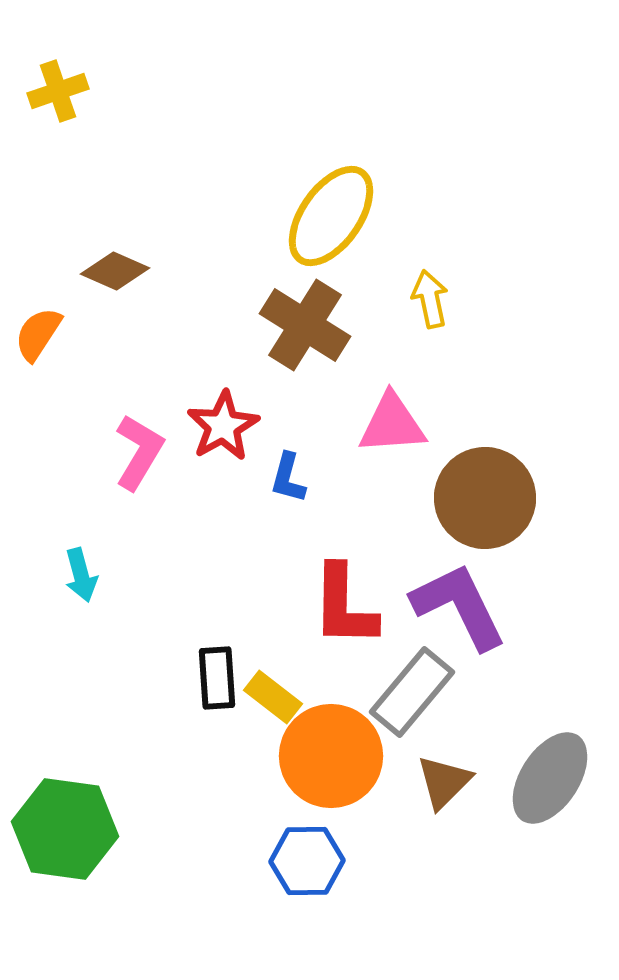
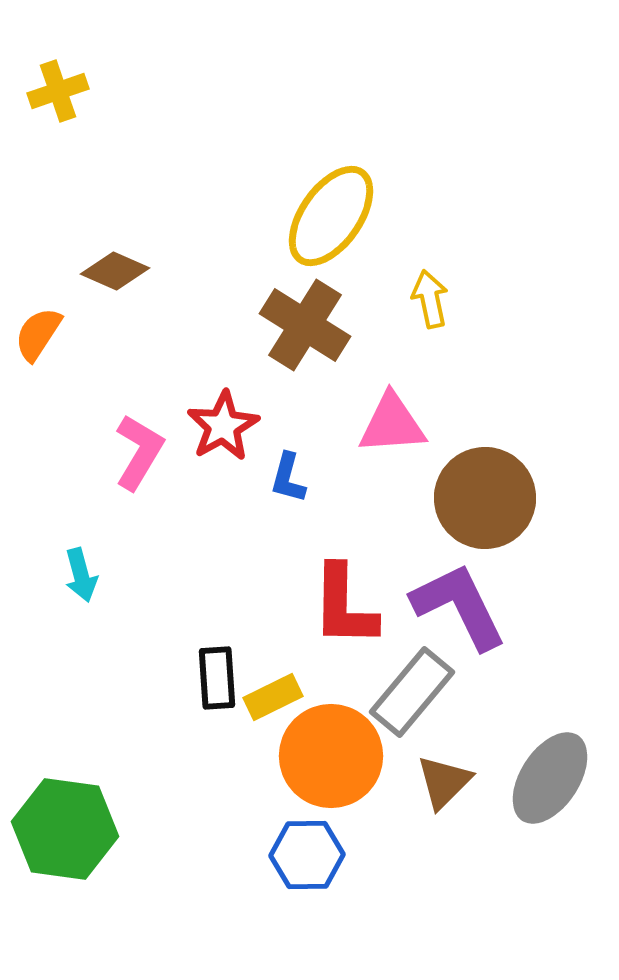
yellow rectangle: rotated 64 degrees counterclockwise
blue hexagon: moved 6 px up
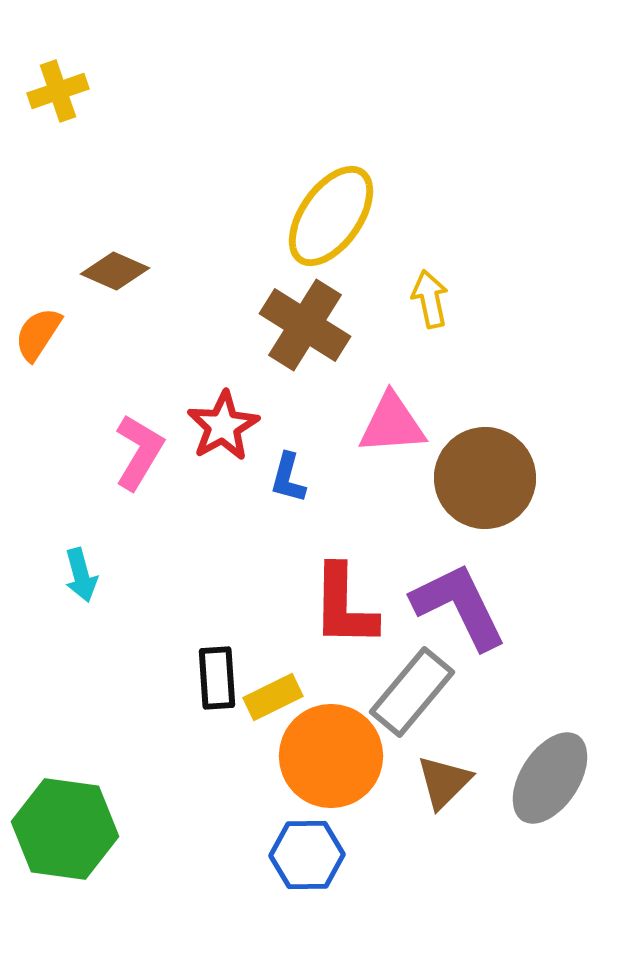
brown circle: moved 20 px up
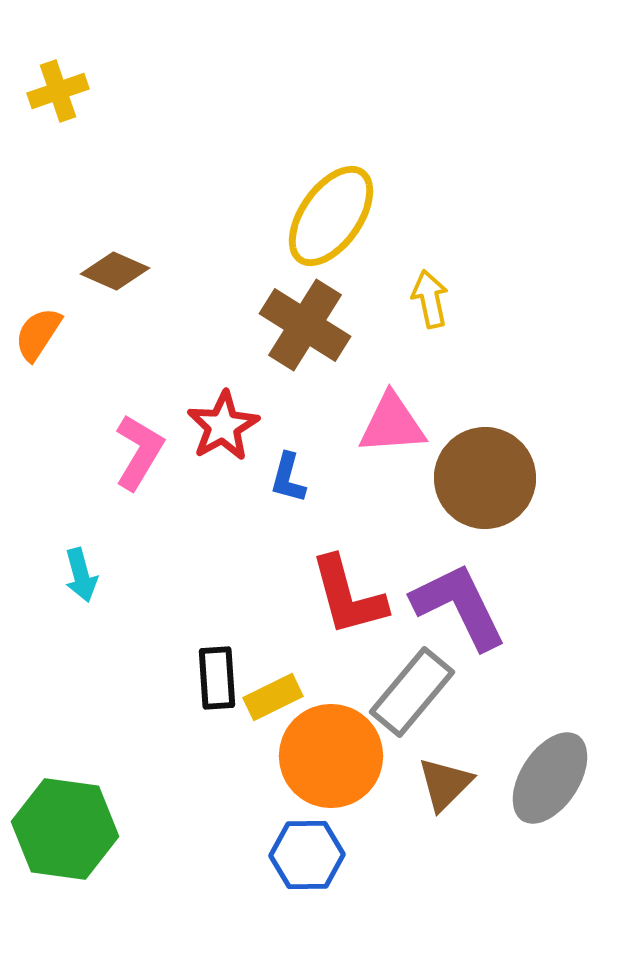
red L-shape: moved 4 px right, 10 px up; rotated 16 degrees counterclockwise
brown triangle: moved 1 px right, 2 px down
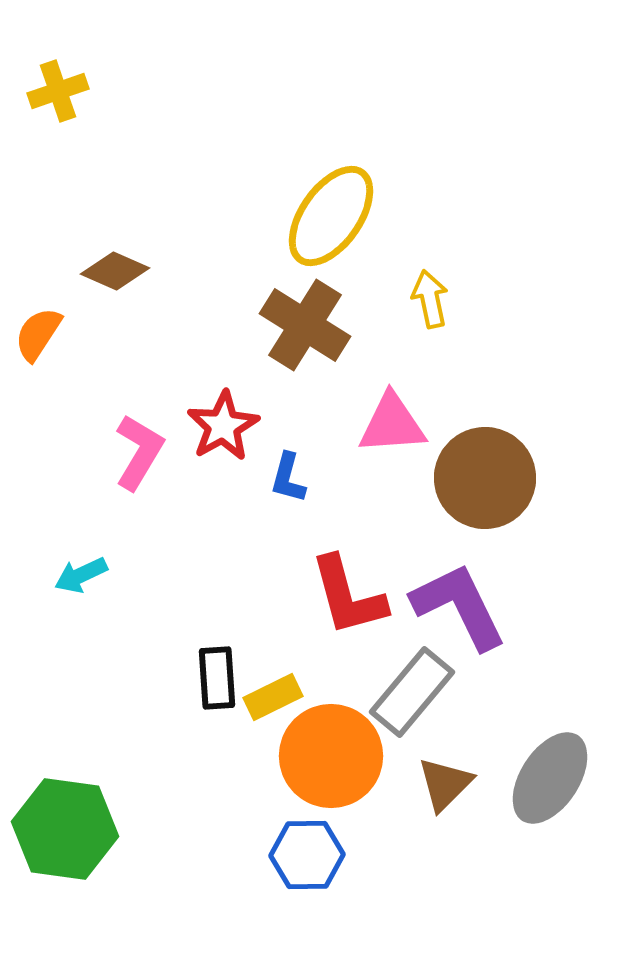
cyan arrow: rotated 80 degrees clockwise
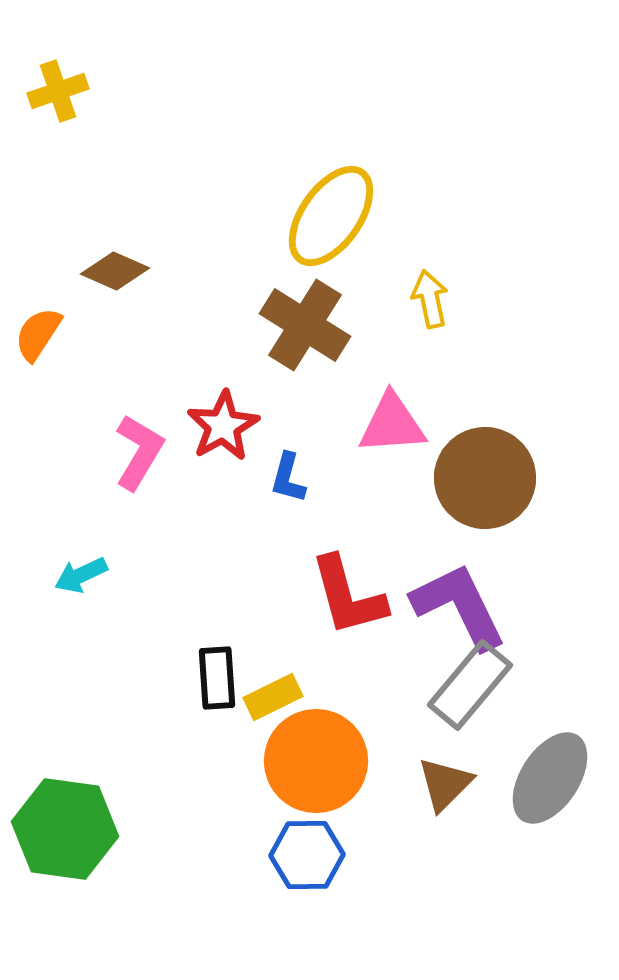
gray rectangle: moved 58 px right, 7 px up
orange circle: moved 15 px left, 5 px down
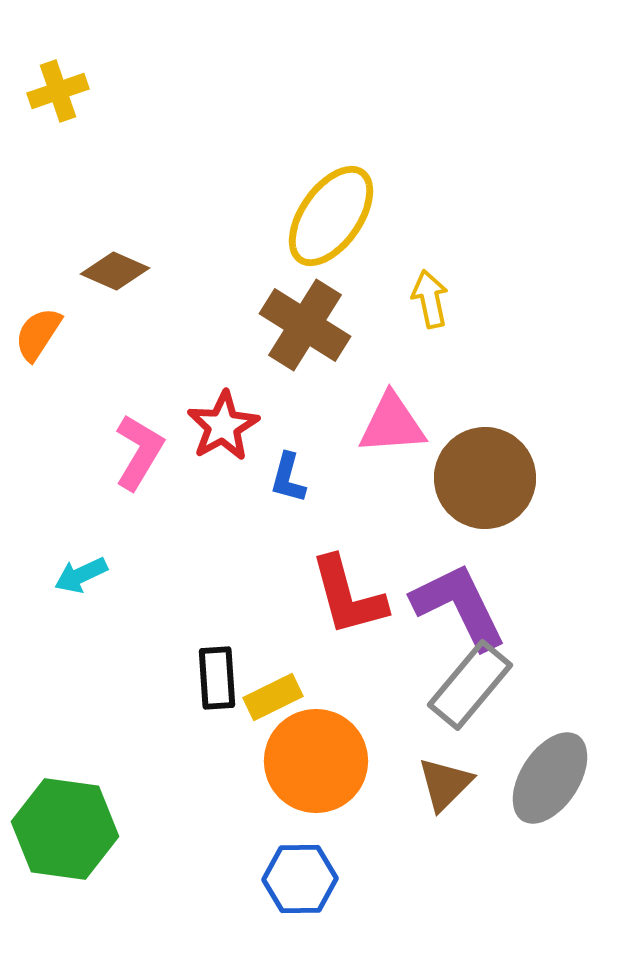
blue hexagon: moved 7 px left, 24 px down
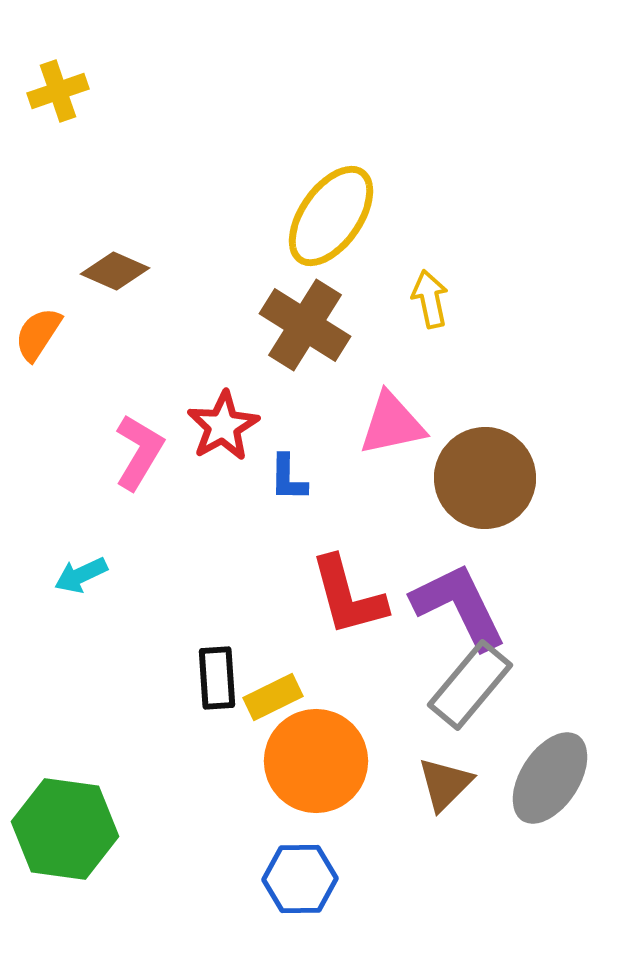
pink triangle: rotated 8 degrees counterclockwise
blue L-shape: rotated 14 degrees counterclockwise
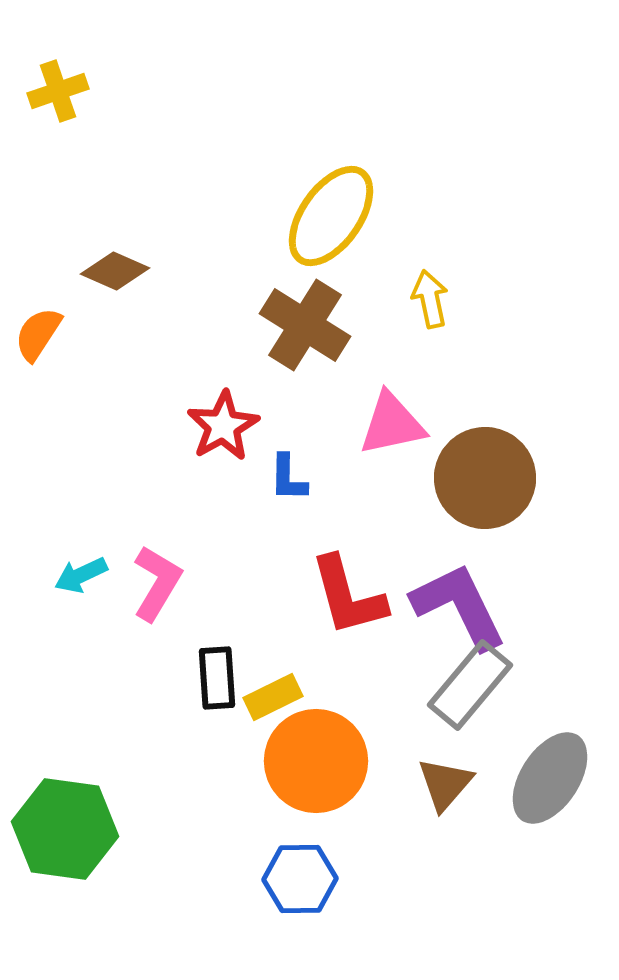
pink L-shape: moved 18 px right, 131 px down
brown triangle: rotated 4 degrees counterclockwise
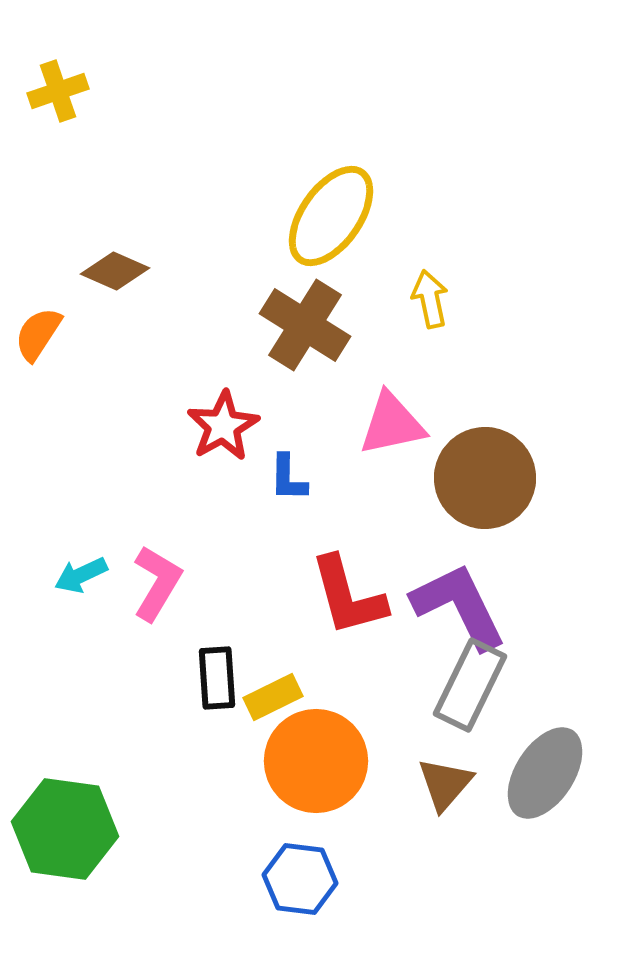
gray rectangle: rotated 14 degrees counterclockwise
gray ellipse: moved 5 px left, 5 px up
blue hexagon: rotated 8 degrees clockwise
